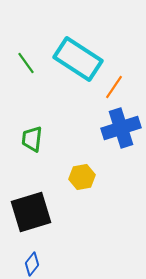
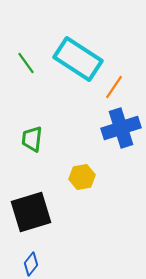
blue diamond: moved 1 px left
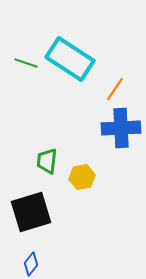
cyan rectangle: moved 8 px left
green line: rotated 35 degrees counterclockwise
orange line: moved 1 px right, 2 px down
blue cross: rotated 15 degrees clockwise
green trapezoid: moved 15 px right, 22 px down
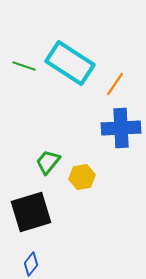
cyan rectangle: moved 4 px down
green line: moved 2 px left, 3 px down
orange line: moved 5 px up
green trapezoid: moved 1 px right, 1 px down; rotated 32 degrees clockwise
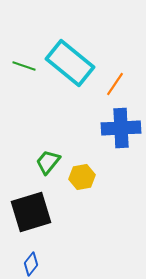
cyan rectangle: rotated 6 degrees clockwise
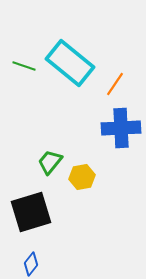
green trapezoid: moved 2 px right
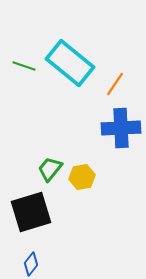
green trapezoid: moved 7 px down
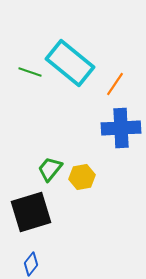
green line: moved 6 px right, 6 px down
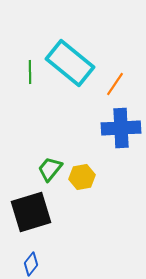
green line: rotated 70 degrees clockwise
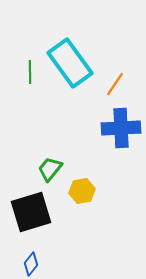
cyan rectangle: rotated 15 degrees clockwise
yellow hexagon: moved 14 px down
